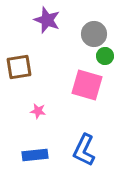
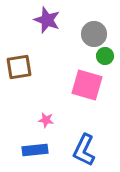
pink star: moved 8 px right, 9 px down
blue rectangle: moved 5 px up
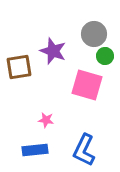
purple star: moved 6 px right, 31 px down
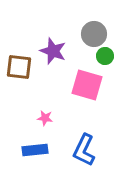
brown square: rotated 16 degrees clockwise
pink star: moved 1 px left, 2 px up
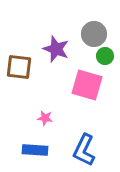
purple star: moved 3 px right, 2 px up
blue rectangle: rotated 10 degrees clockwise
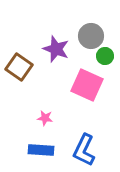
gray circle: moved 3 px left, 2 px down
brown square: rotated 28 degrees clockwise
pink square: rotated 8 degrees clockwise
blue rectangle: moved 6 px right
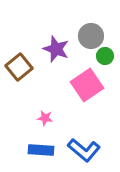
brown square: rotated 16 degrees clockwise
pink square: rotated 32 degrees clockwise
blue L-shape: rotated 76 degrees counterclockwise
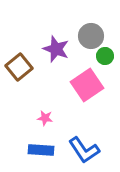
blue L-shape: rotated 16 degrees clockwise
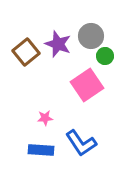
purple star: moved 2 px right, 5 px up
brown square: moved 7 px right, 15 px up
pink star: rotated 14 degrees counterclockwise
blue L-shape: moved 3 px left, 7 px up
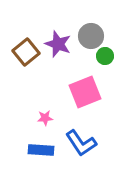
pink square: moved 2 px left, 7 px down; rotated 12 degrees clockwise
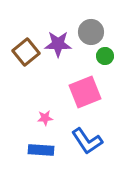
gray circle: moved 4 px up
purple star: rotated 20 degrees counterclockwise
blue L-shape: moved 6 px right, 2 px up
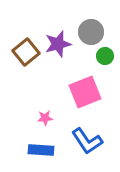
purple star: rotated 16 degrees counterclockwise
